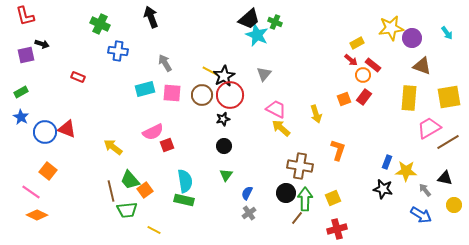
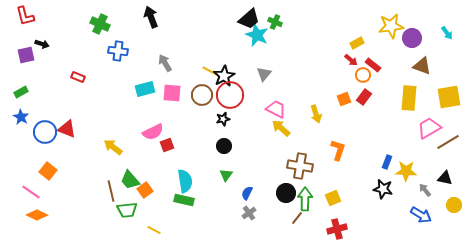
yellow star at (391, 28): moved 2 px up
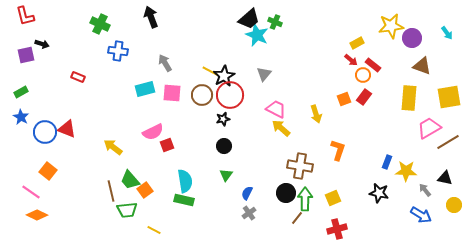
black star at (383, 189): moved 4 px left, 4 px down
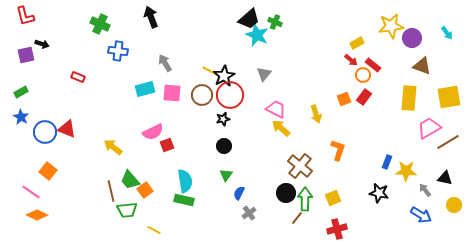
brown cross at (300, 166): rotated 30 degrees clockwise
blue semicircle at (247, 193): moved 8 px left
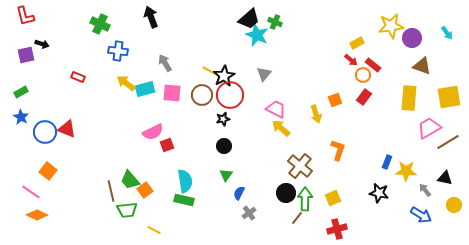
orange square at (344, 99): moved 9 px left, 1 px down
yellow arrow at (113, 147): moved 13 px right, 64 px up
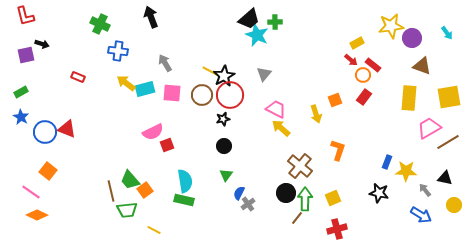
green cross at (275, 22): rotated 24 degrees counterclockwise
gray cross at (249, 213): moved 1 px left, 9 px up
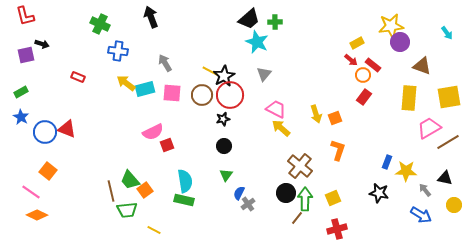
cyan star at (257, 35): moved 7 px down
purple circle at (412, 38): moved 12 px left, 4 px down
orange square at (335, 100): moved 18 px down
